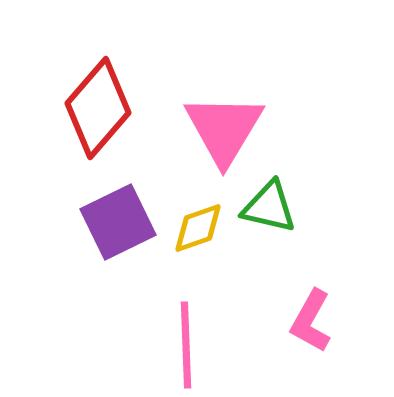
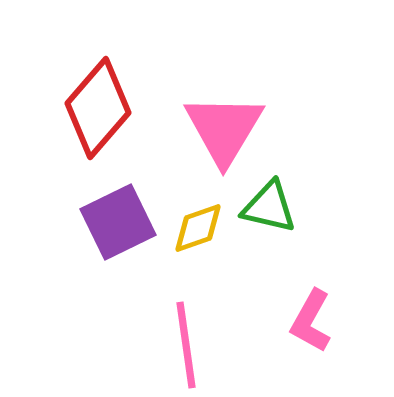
pink line: rotated 6 degrees counterclockwise
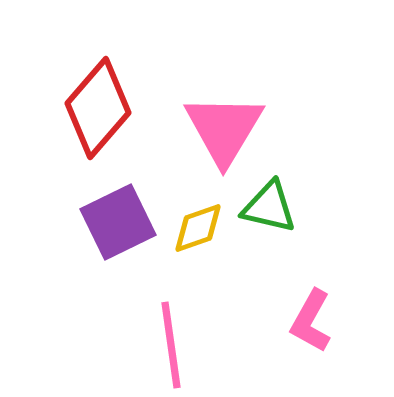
pink line: moved 15 px left
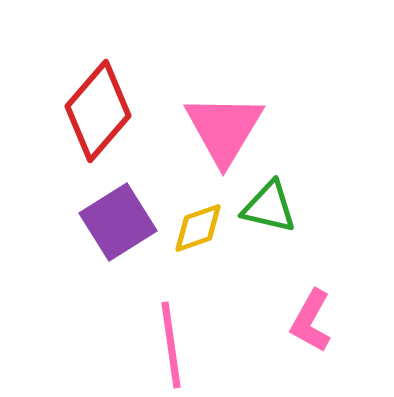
red diamond: moved 3 px down
purple square: rotated 6 degrees counterclockwise
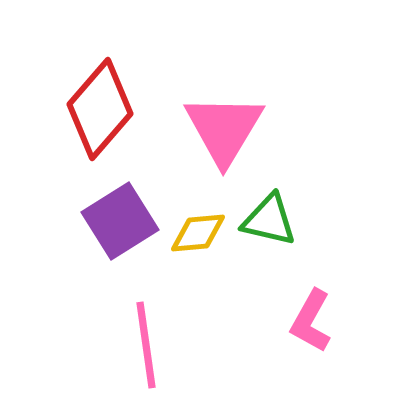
red diamond: moved 2 px right, 2 px up
green triangle: moved 13 px down
purple square: moved 2 px right, 1 px up
yellow diamond: moved 5 px down; rotated 14 degrees clockwise
pink line: moved 25 px left
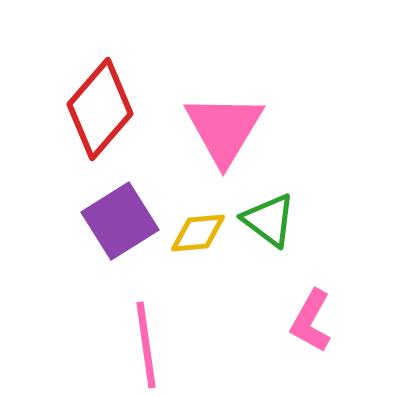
green triangle: rotated 24 degrees clockwise
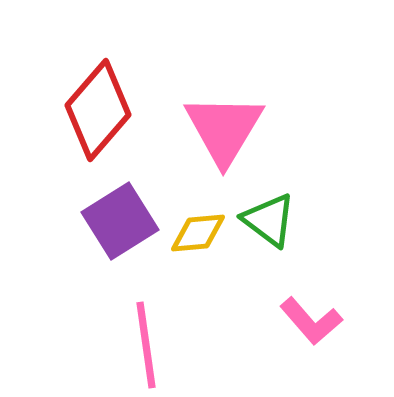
red diamond: moved 2 px left, 1 px down
pink L-shape: rotated 70 degrees counterclockwise
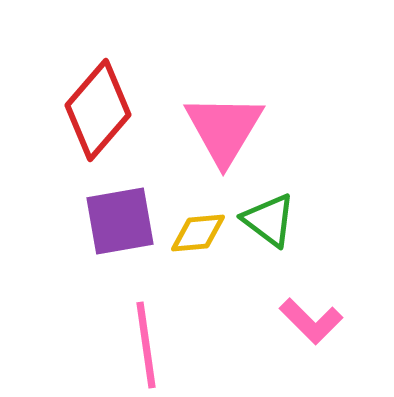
purple square: rotated 22 degrees clockwise
pink L-shape: rotated 4 degrees counterclockwise
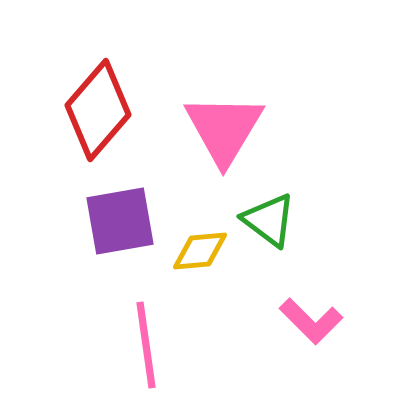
yellow diamond: moved 2 px right, 18 px down
